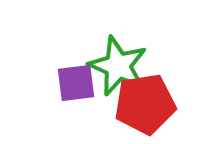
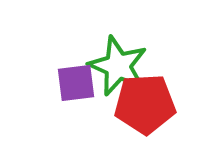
red pentagon: rotated 6 degrees clockwise
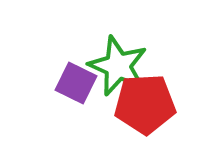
purple square: rotated 33 degrees clockwise
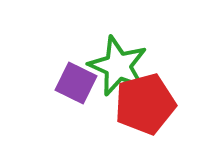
red pentagon: rotated 12 degrees counterclockwise
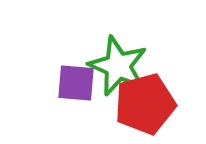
purple square: rotated 21 degrees counterclockwise
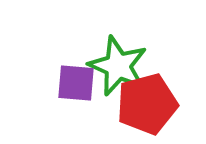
red pentagon: moved 2 px right
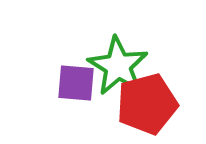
green star: rotated 8 degrees clockwise
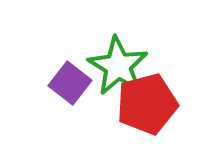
purple square: moved 6 px left; rotated 33 degrees clockwise
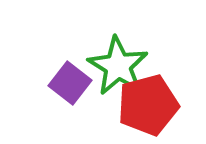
red pentagon: moved 1 px right, 1 px down
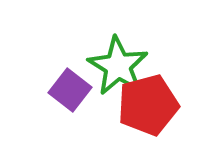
purple square: moved 7 px down
